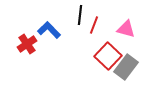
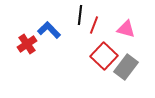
red square: moved 4 px left
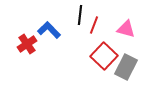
gray rectangle: rotated 10 degrees counterclockwise
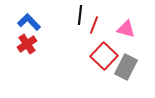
blue L-shape: moved 20 px left, 8 px up
